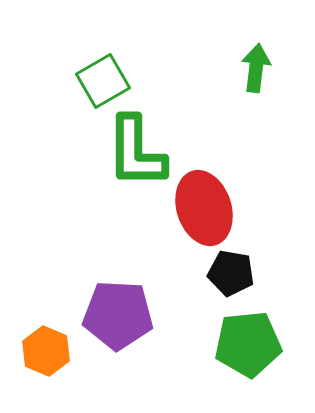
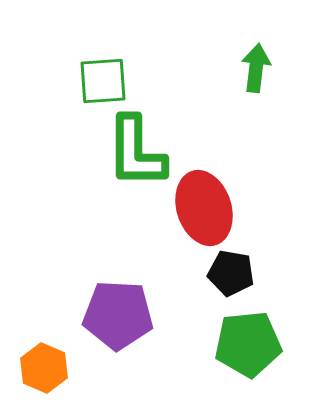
green square: rotated 26 degrees clockwise
orange hexagon: moved 2 px left, 17 px down
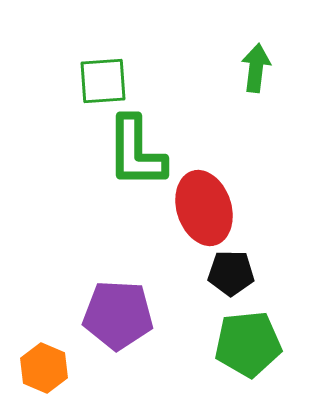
black pentagon: rotated 9 degrees counterclockwise
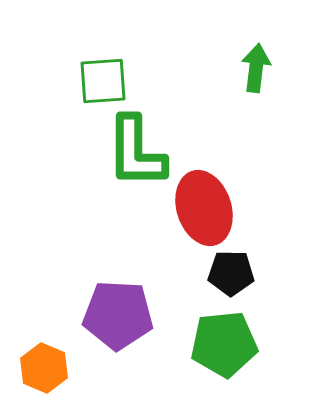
green pentagon: moved 24 px left
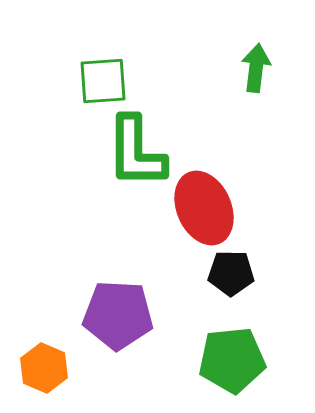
red ellipse: rotated 6 degrees counterclockwise
green pentagon: moved 8 px right, 16 px down
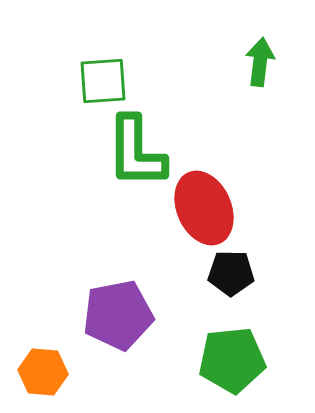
green arrow: moved 4 px right, 6 px up
purple pentagon: rotated 14 degrees counterclockwise
orange hexagon: moved 1 px left, 4 px down; rotated 18 degrees counterclockwise
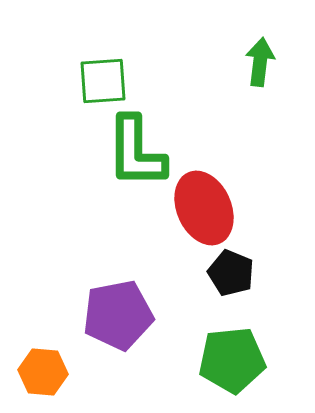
black pentagon: rotated 21 degrees clockwise
